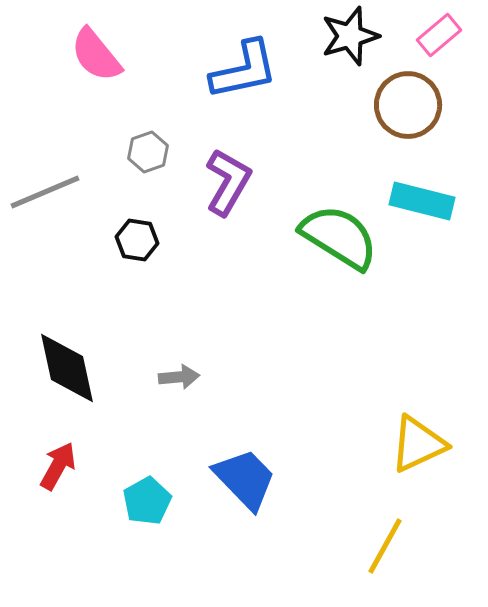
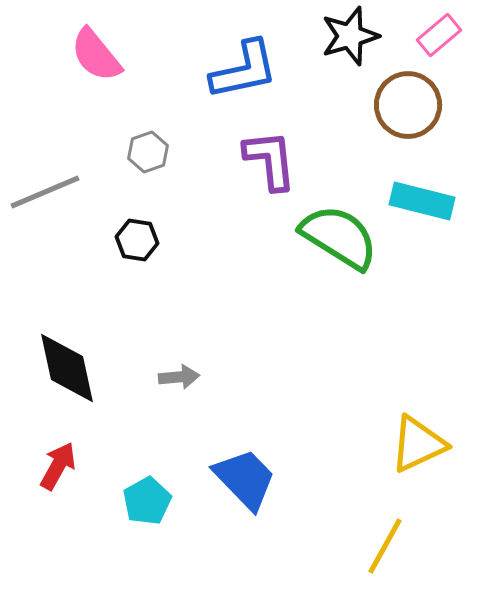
purple L-shape: moved 42 px right, 22 px up; rotated 36 degrees counterclockwise
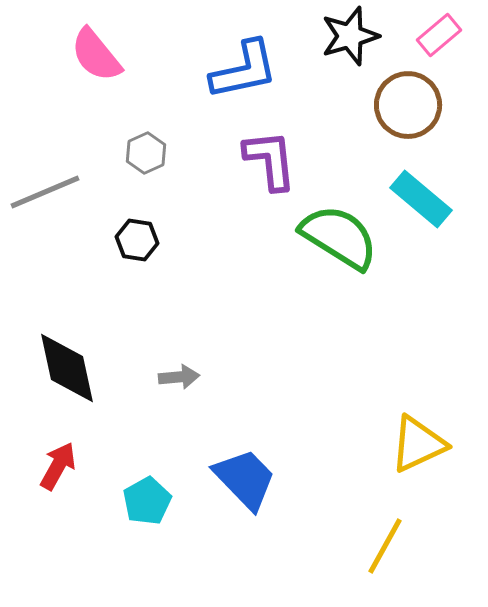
gray hexagon: moved 2 px left, 1 px down; rotated 6 degrees counterclockwise
cyan rectangle: moved 1 px left, 2 px up; rotated 26 degrees clockwise
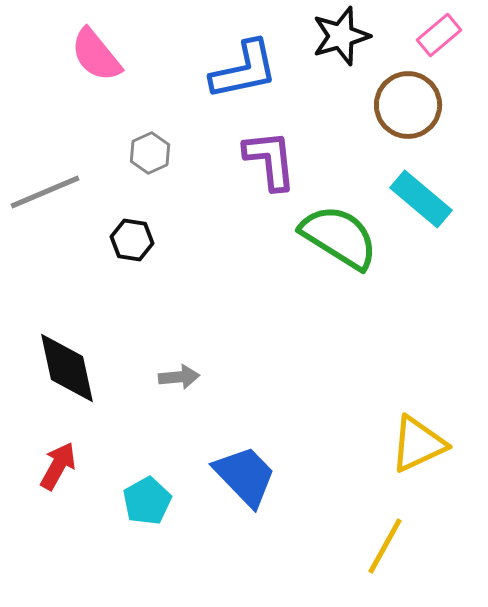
black star: moved 9 px left
gray hexagon: moved 4 px right
black hexagon: moved 5 px left
blue trapezoid: moved 3 px up
